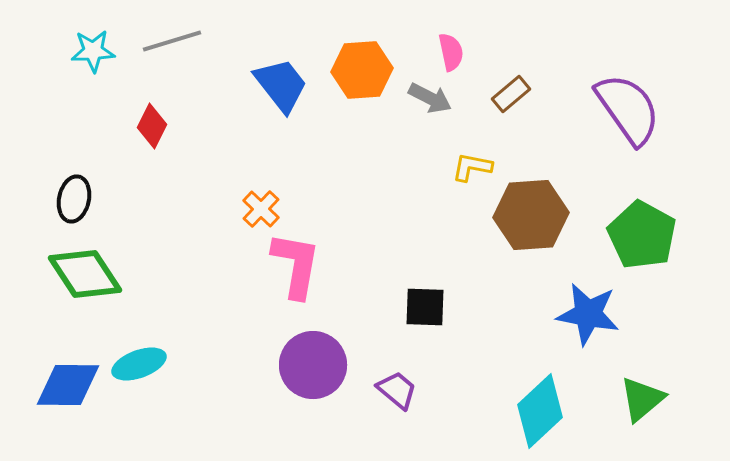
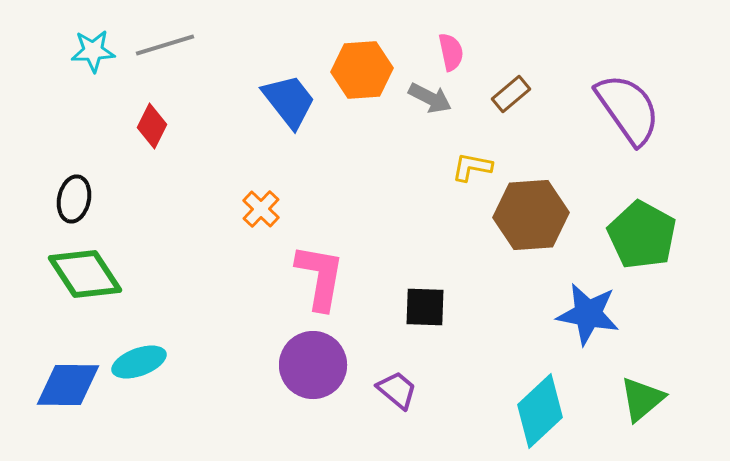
gray line: moved 7 px left, 4 px down
blue trapezoid: moved 8 px right, 16 px down
pink L-shape: moved 24 px right, 12 px down
cyan ellipse: moved 2 px up
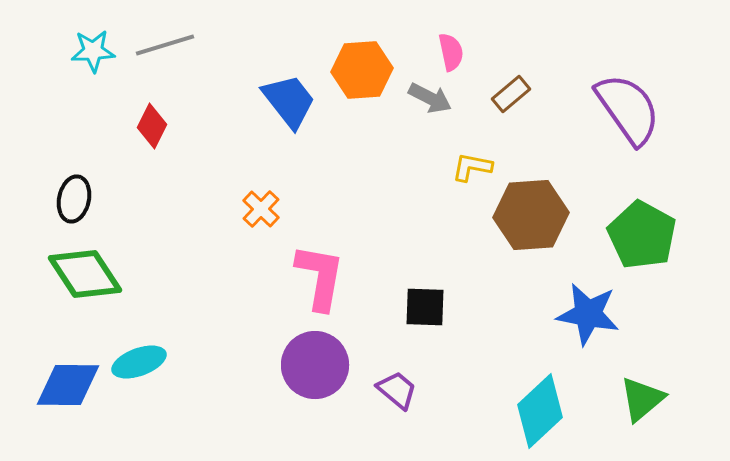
purple circle: moved 2 px right
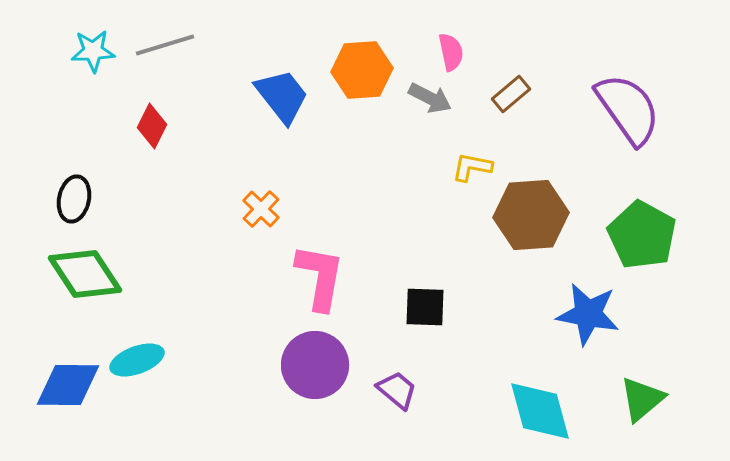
blue trapezoid: moved 7 px left, 5 px up
cyan ellipse: moved 2 px left, 2 px up
cyan diamond: rotated 62 degrees counterclockwise
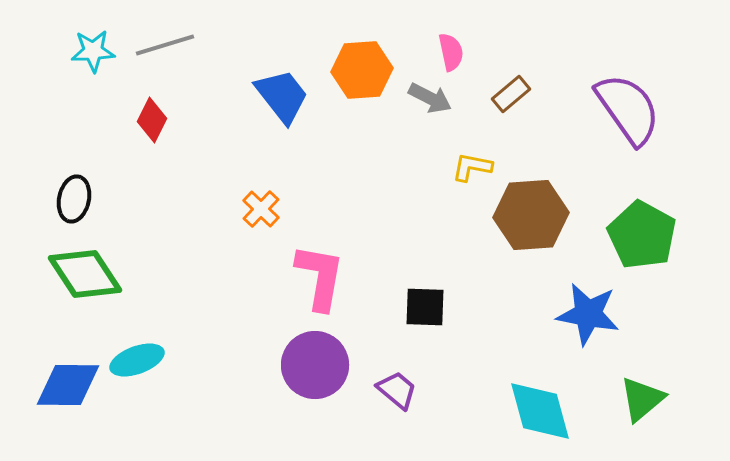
red diamond: moved 6 px up
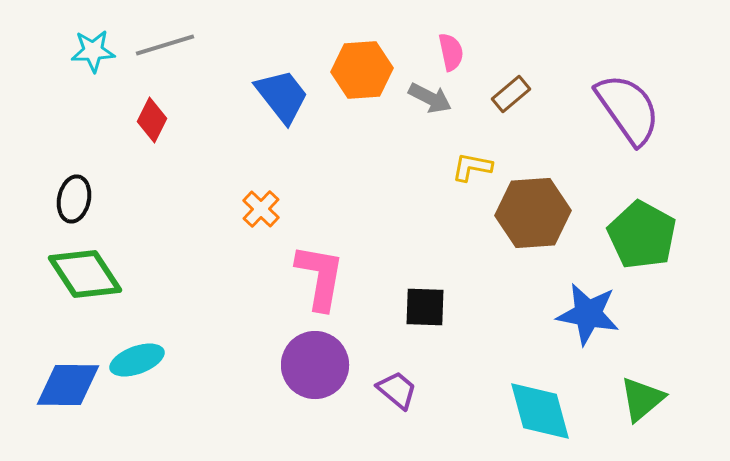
brown hexagon: moved 2 px right, 2 px up
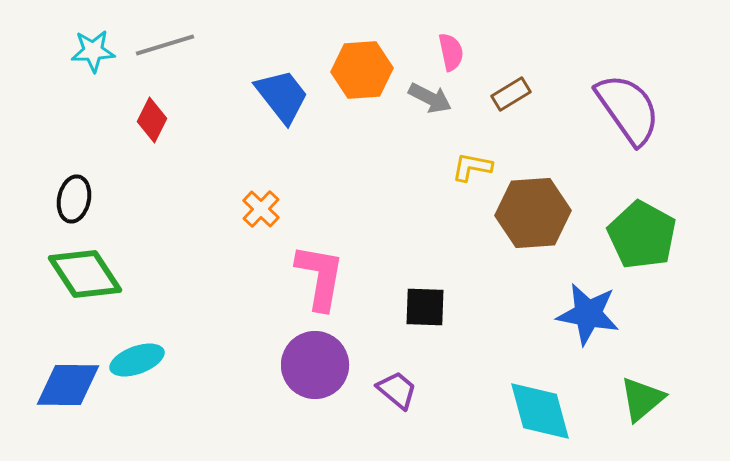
brown rectangle: rotated 9 degrees clockwise
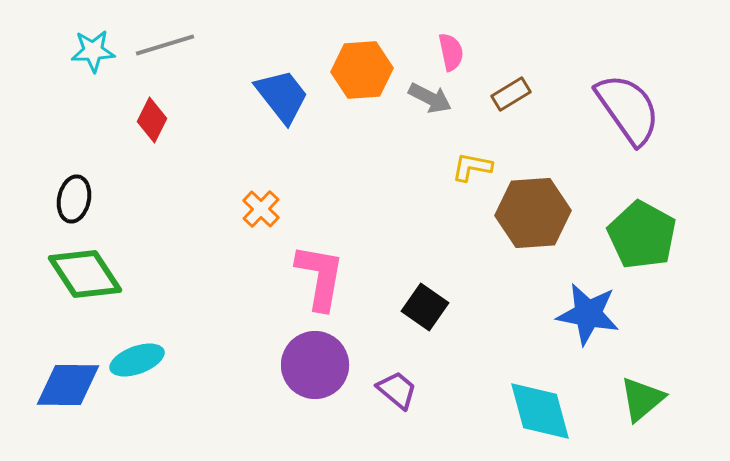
black square: rotated 33 degrees clockwise
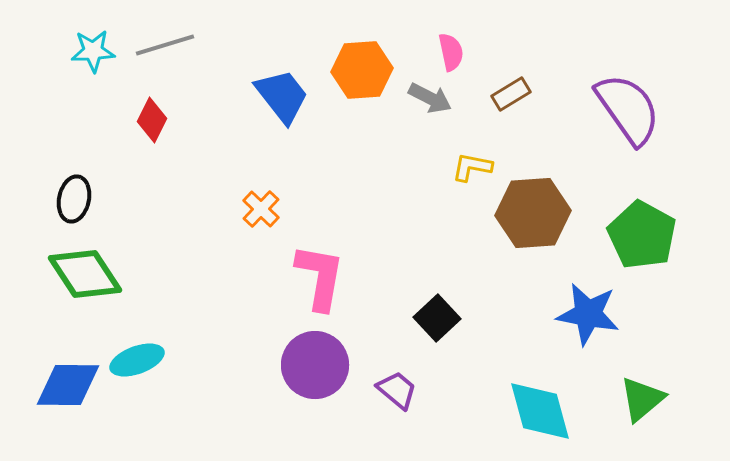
black square: moved 12 px right, 11 px down; rotated 12 degrees clockwise
